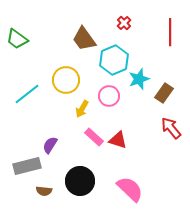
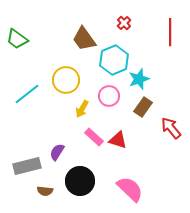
brown rectangle: moved 21 px left, 14 px down
purple semicircle: moved 7 px right, 7 px down
brown semicircle: moved 1 px right
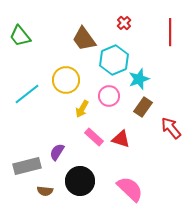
green trapezoid: moved 3 px right, 3 px up; rotated 15 degrees clockwise
red triangle: moved 3 px right, 1 px up
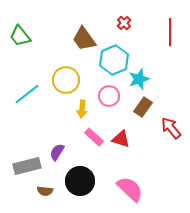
yellow arrow: rotated 24 degrees counterclockwise
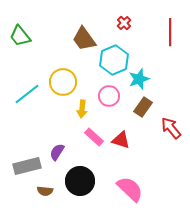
yellow circle: moved 3 px left, 2 px down
red triangle: moved 1 px down
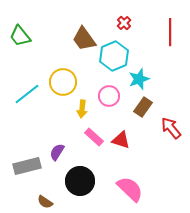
cyan hexagon: moved 4 px up
brown semicircle: moved 11 px down; rotated 28 degrees clockwise
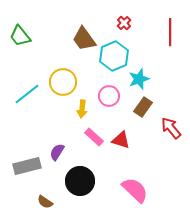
pink semicircle: moved 5 px right, 1 px down
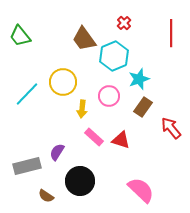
red line: moved 1 px right, 1 px down
cyan line: rotated 8 degrees counterclockwise
pink semicircle: moved 6 px right
brown semicircle: moved 1 px right, 6 px up
